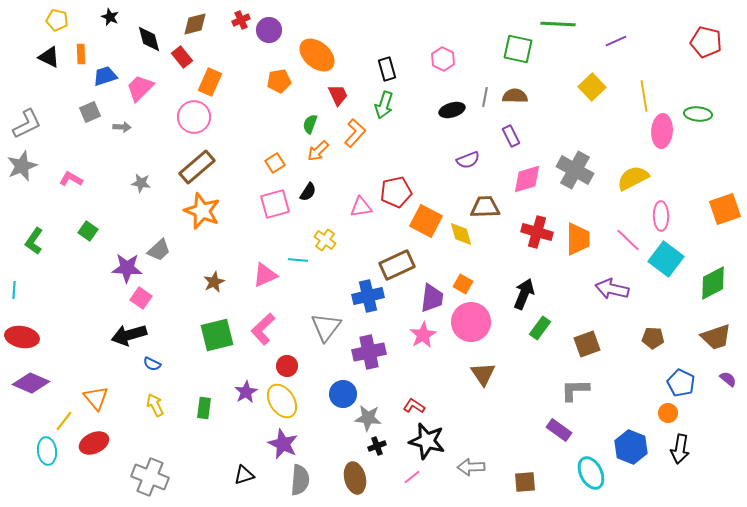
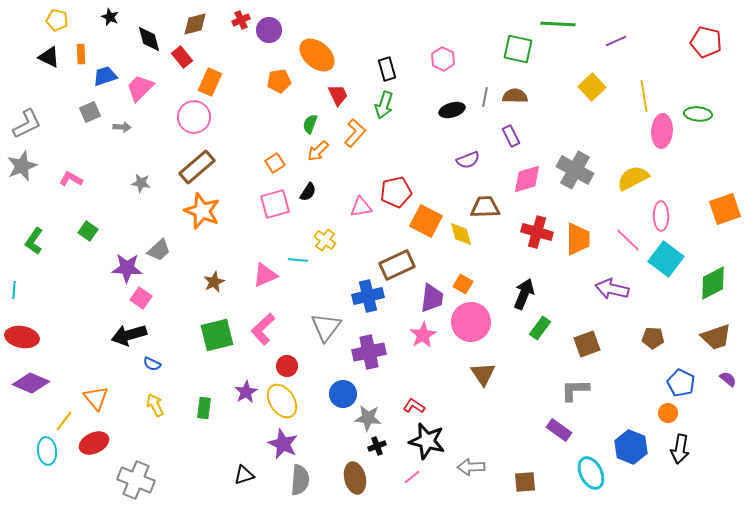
gray cross at (150, 477): moved 14 px left, 3 px down
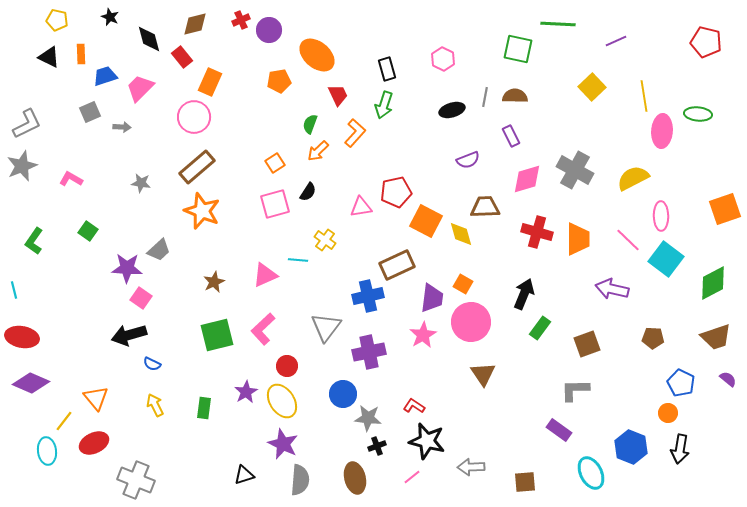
cyan line at (14, 290): rotated 18 degrees counterclockwise
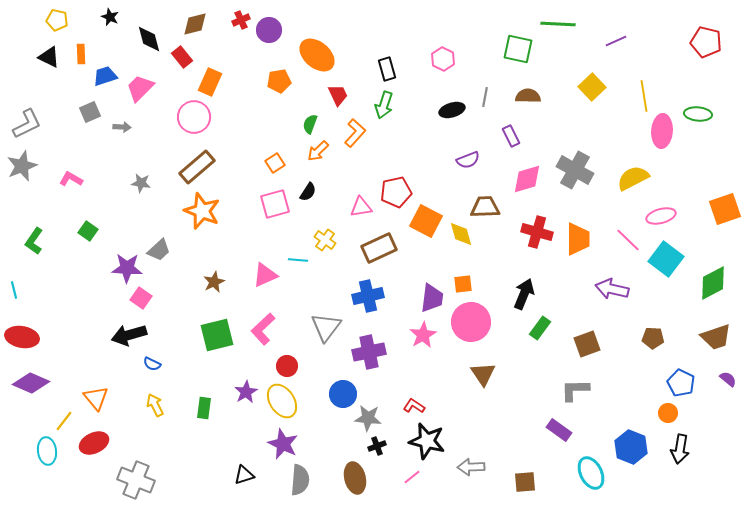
brown semicircle at (515, 96): moved 13 px right
pink ellipse at (661, 216): rotated 76 degrees clockwise
brown rectangle at (397, 265): moved 18 px left, 17 px up
orange square at (463, 284): rotated 36 degrees counterclockwise
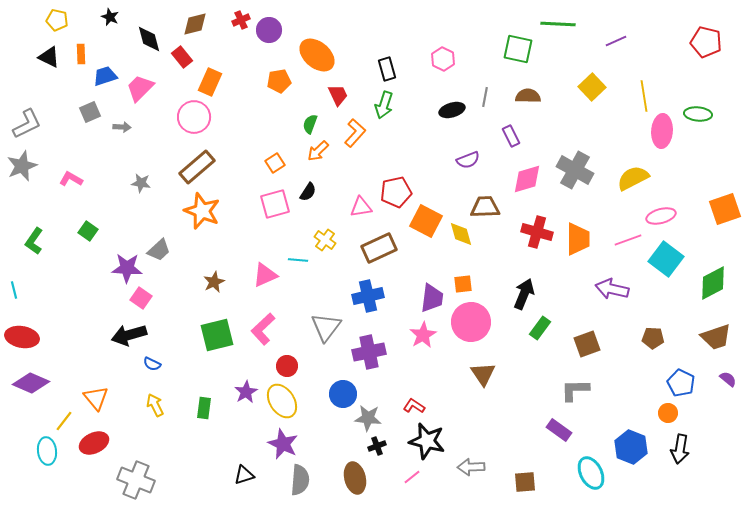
pink line at (628, 240): rotated 64 degrees counterclockwise
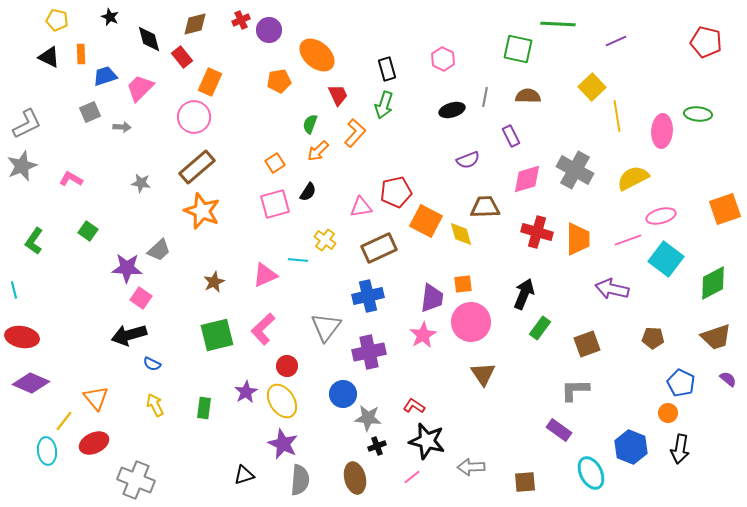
yellow line at (644, 96): moved 27 px left, 20 px down
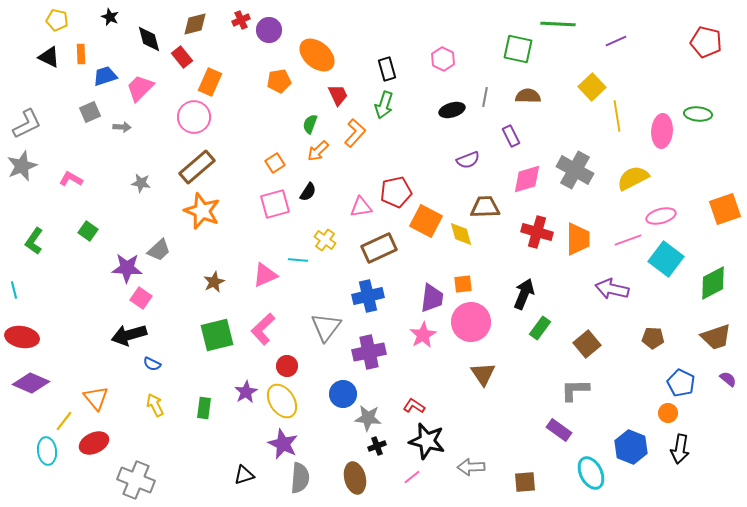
brown square at (587, 344): rotated 20 degrees counterclockwise
gray semicircle at (300, 480): moved 2 px up
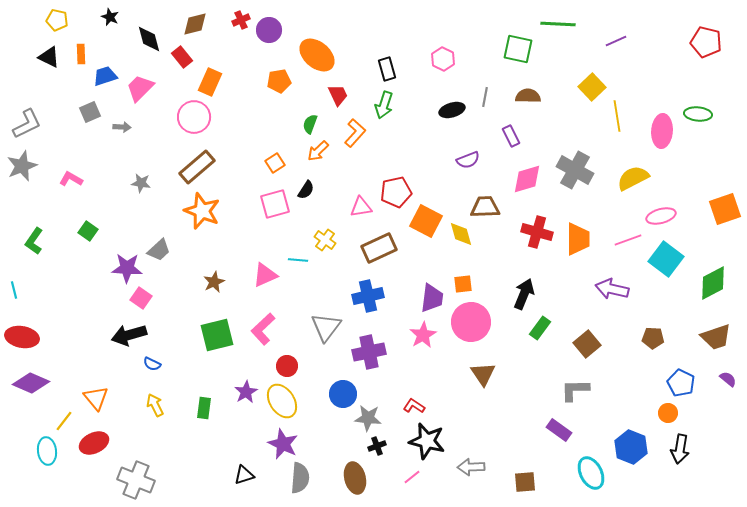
black semicircle at (308, 192): moved 2 px left, 2 px up
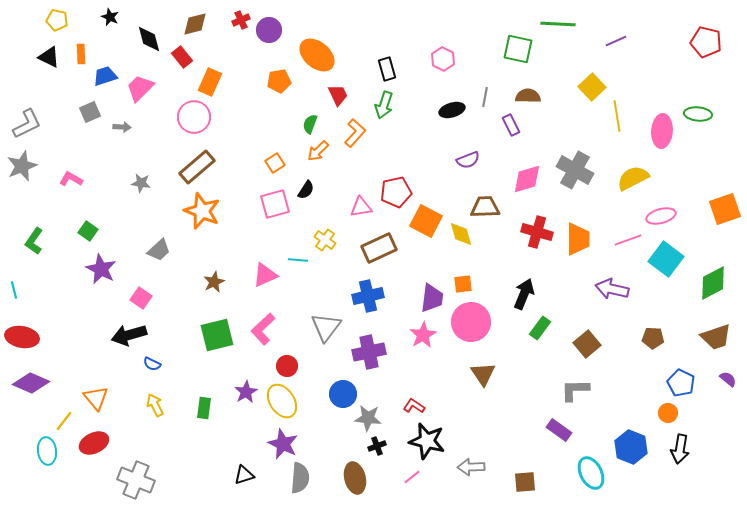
purple rectangle at (511, 136): moved 11 px up
purple star at (127, 268): moved 26 px left, 1 px down; rotated 24 degrees clockwise
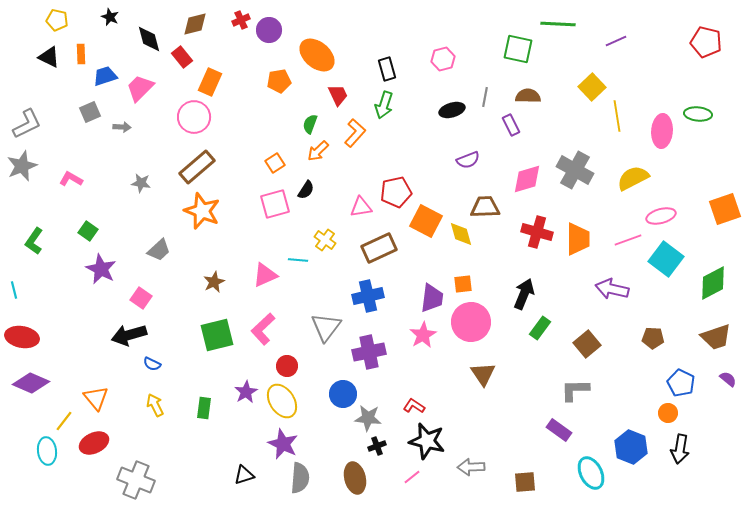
pink hexagon at (443, 59): rotated 20 degrees clockwise
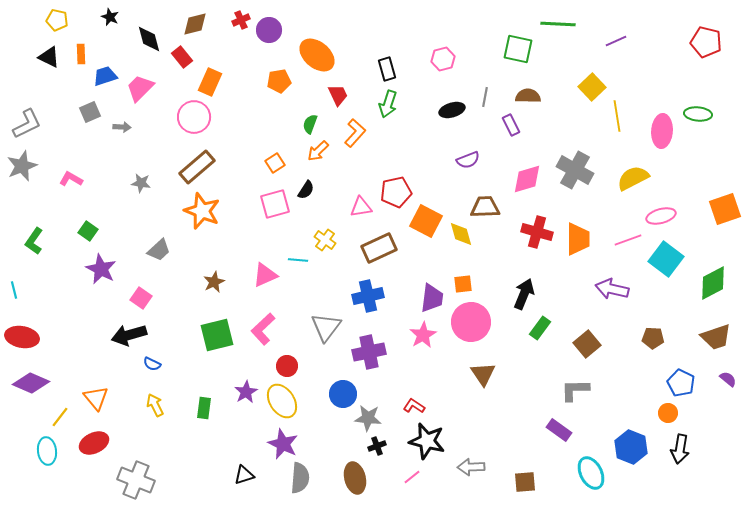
green arrow at (384, 105): moved 4 px right, 1 px up
yellow line at (64, 421): moved 4 px left, 4 px up
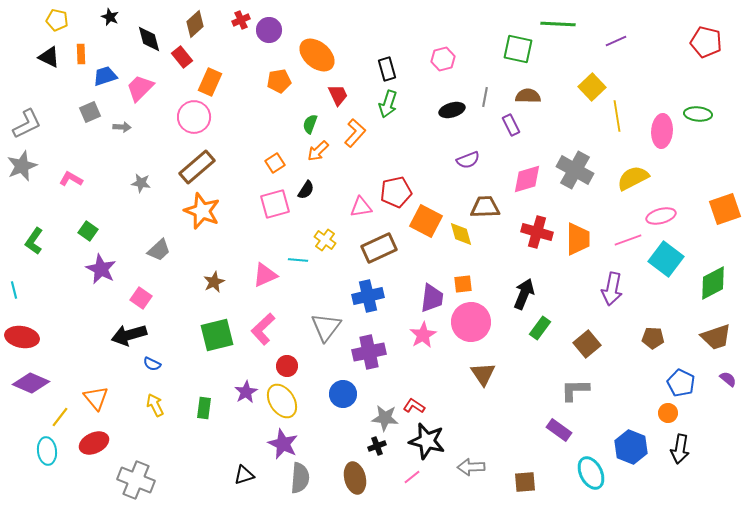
brown diamond at (195, 24): rotated 28 degrees counterclockwise
purple arrow at (612, 289): rotated 92 degrees counterclockwise
gray star at (368, 418): moved 17 px right
